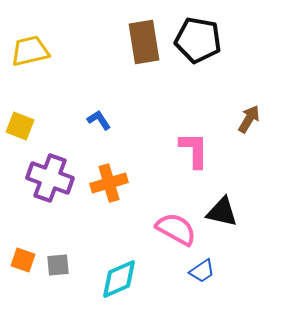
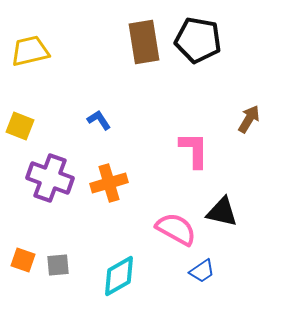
cyan diamond: moved 3 px up; rotated 6 degrees counterclockwise
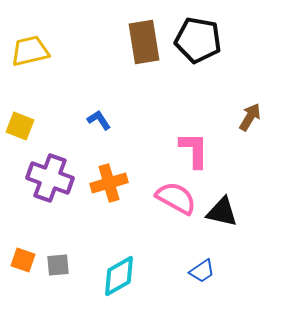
brown arrow: moved 1 px right, 2 px up
pink semicircle: moved 31 px up
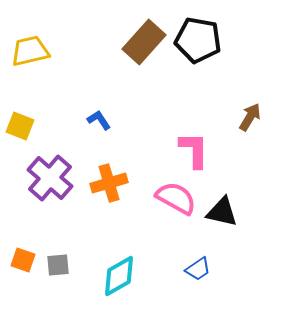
brown rectangle: rotated 51 degrees clockwise
purple cross: rotated 21 degrees clockwise
blue trapezoid: moved 4 px left, 2 px up
